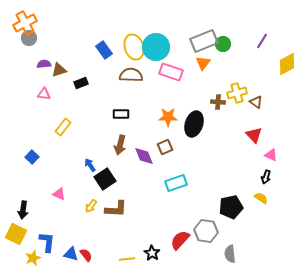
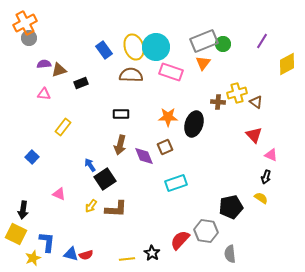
red semicircle at (86, 255): rotated 112 degrees clockwise
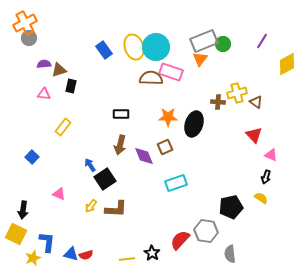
orange triangle at (203, 63): moved 3 px left, 4 px up
brown semicircle at (131, 75): moved 20 px right, 3 px down
black rectangle at (81, 83): moved 10 px left, 3 px down; rotated 56 degrees counterclockwise
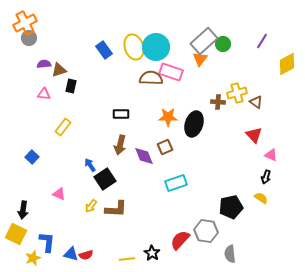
gray rectangle at (204, 41): rotated 20 degrees counterclockwise
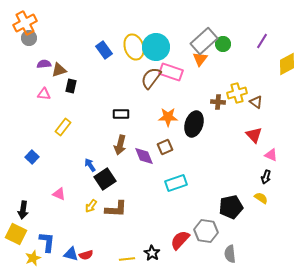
brown semicircle at (151, 78): rotated 55 degrees counterclockwise
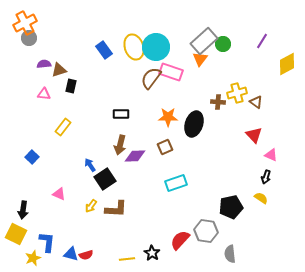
purple diamond at (144, 156): moved 9 px left; rotated 70 degrees counterclockwise
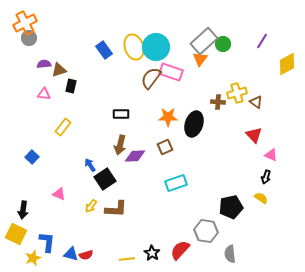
red semicircle at (180, 240): moved 10 px down
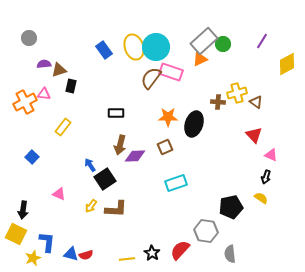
orange cross at (25, 23): moved 79 px down
orange triangle at (200, 59): rotated 28 degrees clockwise
black rectangle at (121, 114): moved 5 px left, 1 px up
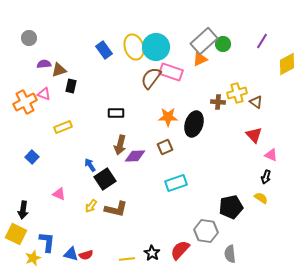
pink triangle at (44, 94): rotated 16 degrees clockwise
yellow rectangle at (63, 127): rotated 30 degrees clockwise
brown L-shape at (116, 209): rotated 10 degrees clockwise
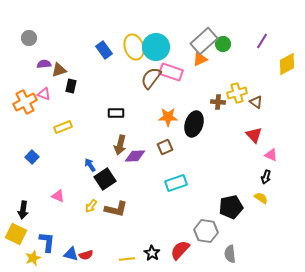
pink triangle at (59, 194): moved 1 px left, 2 px down
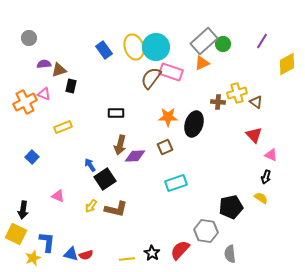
orange triangle at (200, 59): moved 2 px right, 4 px down
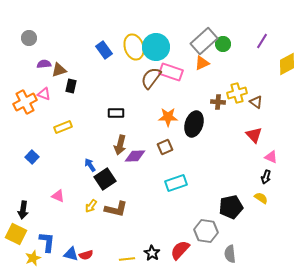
pink triangle at (271, 155): moved 2 px down
